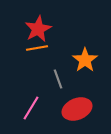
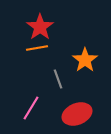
red star: moved 2 px right, 2 px up; rotated 8 degrees counterclockwise
red ellipse: moved 5 px down
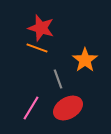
red star: moved 1 px right, 1 px down; rotated 20 degrees counterclockwise
orange line: rotated 30 degrees clockwise
red ellipse: moved 9 px left, 6 px up; rotated 8 degrees counterclockwise
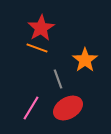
red star: rotated 24 degrees clockwise
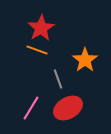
orange line: moved 2 px down
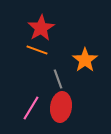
red ellipse: moved 7 px left, 1 px up; rotated 52 degrees counterclockwise
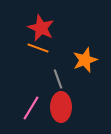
red star: rotated 16 degrees counterclockwise
orange line: moved 1 px right, 2 px up
orange star: rotated 15 degrees clockwise
red ellipse: rotated 8 degrees counterclockwise
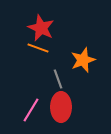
orange star: moved 2 px left
pink line: moved 2 px down
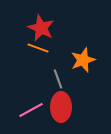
pink line: rotated 30 degrees clockwise
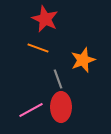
red star: moved 4 px right, 9 px up
